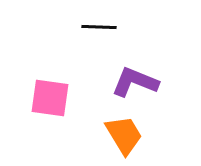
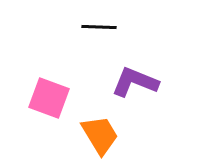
pink square: moved 1 px left; rotated 12 degrees clockwise
orange trapezoid: moved 24 px left
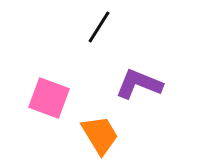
black line: rotated 60 degrees counterclockwise
purple L-shape: moved 4 px right, 2 px down
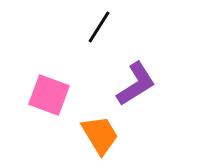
purple L-shape: moved 3 px left; rotated 126 degrees clockwise
pink square: moved 3 px up
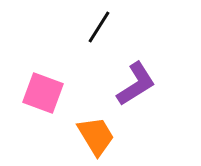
pink square: moved 6 px left, 2 px up
orange trapezoid: moved 4 px left, 1 px down
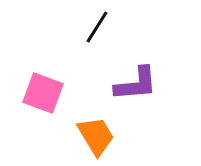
black line: moved 2 px left
purple L-shape: rotated 27 degrees clockwise
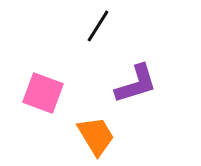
black line: moved 1 px right, 1 px up
purple L-shape: rotated 12 degrees counterclockwise
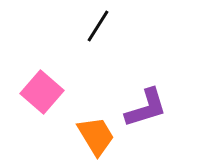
purple L-shape: moved 10 px right, 24 px down
pink square: moved 1 px left, 1 px up; rotated 21 degrees clockwise
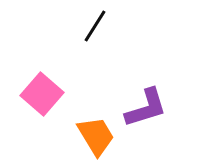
black line: moved 3 px left
pink square: moved 2 px down
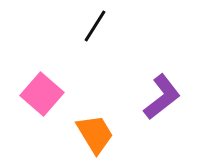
purple L-shape: moved 16 px right, 11 px up; rotated 21 degrees counterclockwise
orange trapezoid: moved 1 px left, 2 px up
